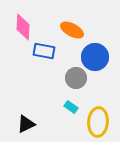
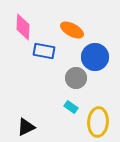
black triangle: moved 3 px down
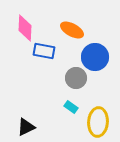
pink diamond: moved 2 px right, 1 px down
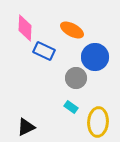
blue rectangle: rotated 15 degrees clockwise
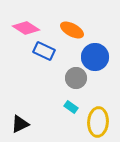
pink diamond: moved 1 px right; rotated 60 degrees counterclockwise
black triangle: moved 6 px left, 3 px up
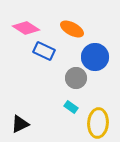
orange ellipse: moved 1 px up
yellow ellipse: moved 1 px down
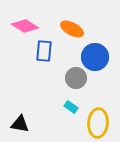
pink diamond: moved 1 px left, 2 px up
blue rectangle: rotated 70 degrees clockwise
black triangle: rotated 36 degrees clockwise
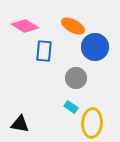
orange ellipse: moved 1 px right, 3 px up
blue circle: moved 10 px up
yellow ellipse: moved 6 px left
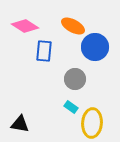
gray circle: moved 1 px left, 1 px down
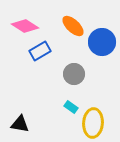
orange ellipse: rotated 15 degrees clockwise
blue circle: moved 7 px right, 5 px up
blue rectangle: moved 4 px left; rotated 55 degrees clockwise
gray circle: moved 1 px left, 5 px up
yellow ellipse: moved 1 px right
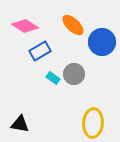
orange ellipse: moved 1 px up
cyan rectangle: moved 18 px left, 29 px up
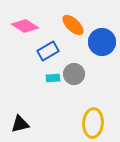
blue rectangle: moved 8 px right
cyan rectangle: rotated 40 degrees counterclockwise
black triangle: rotated 24 degrees counterclockwise
